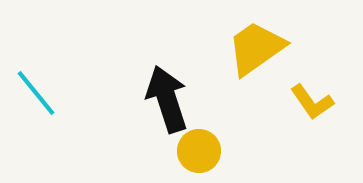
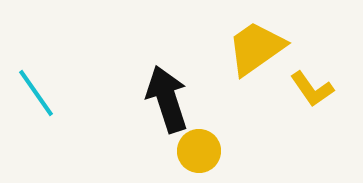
cyan line: rotated 4 degrees clockwise
yellow L-shape: moved 13 px up
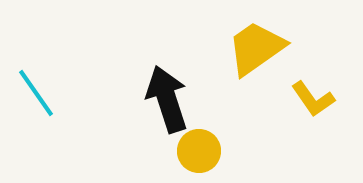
yellow L-shape: moved 1 px right, 10 px down
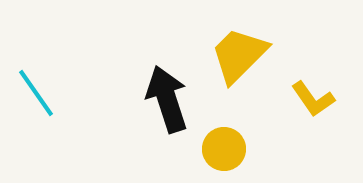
yellow trapezoid: moved 17 px left, 7 px down; rotated 10 degrees counterclockwise
yellow circle: moved 25 px right, 2 px up
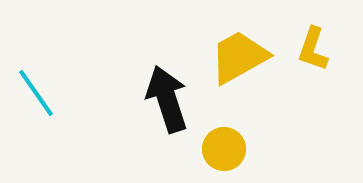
yellow trapezoid: moved 2 px down; rotated 16 degrees clockwise
yellow L-shape: moved 50 px up; rotated 54 degrees clockwise
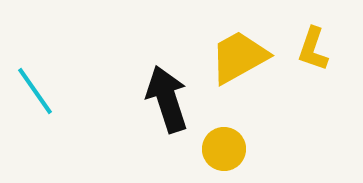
cyan line: moved 1 px left, 2 px up
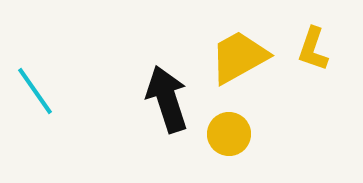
yellow circle: moved 5 px right, 15 px up
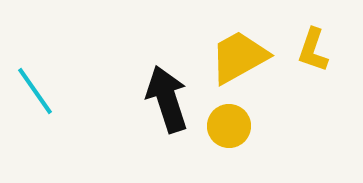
yellow L-shape: moved 1 px down
yellow circle: moved 8 px up
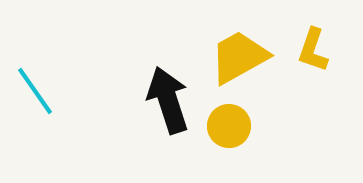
black arrow: moved 1 px right, 1 px down
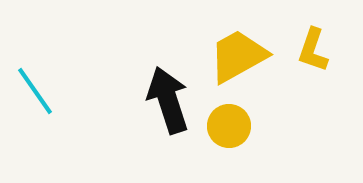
yellow trapezoid: moved 1 px left, 1 px up
